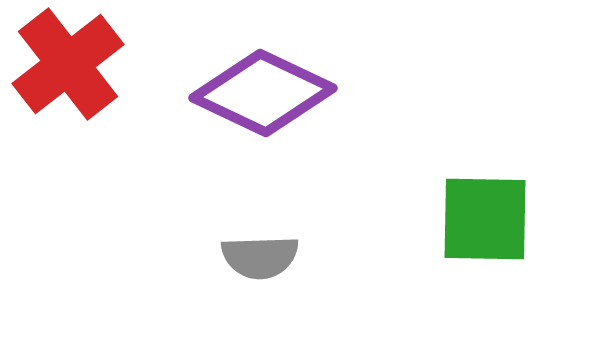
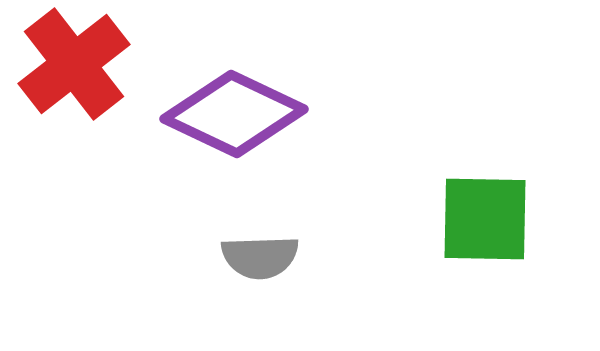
red cross: moved 6 px right
purple diamond: moved 29 px left, 21 px down
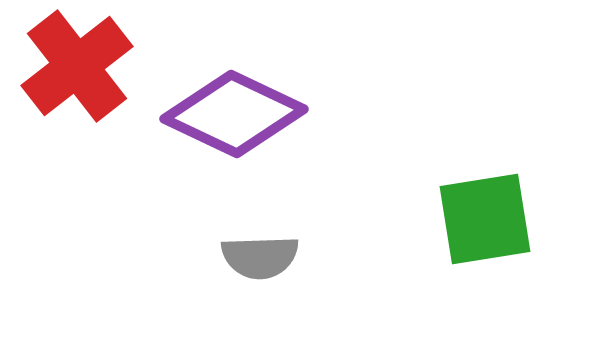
red cross: moved 3 px right, 2 px down
green square: rotated 10 degrees counterclockwise
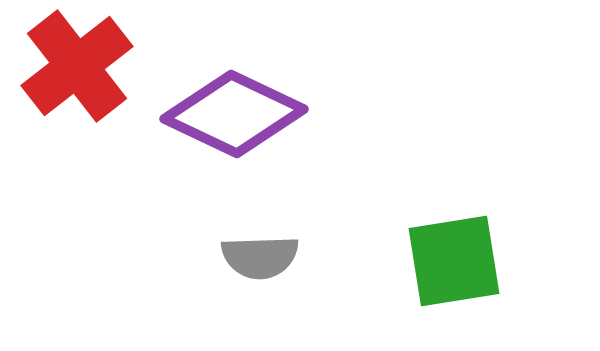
green square: moved 31 px left, 42 px down
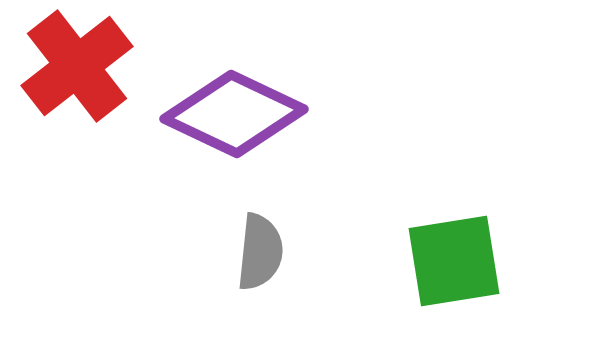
gray semicircle: moved 5 px up; rotated 82 degrees counterclockwise
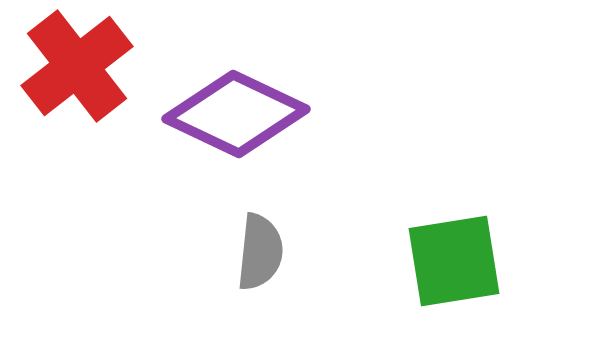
purple diamond: moved 2 px right
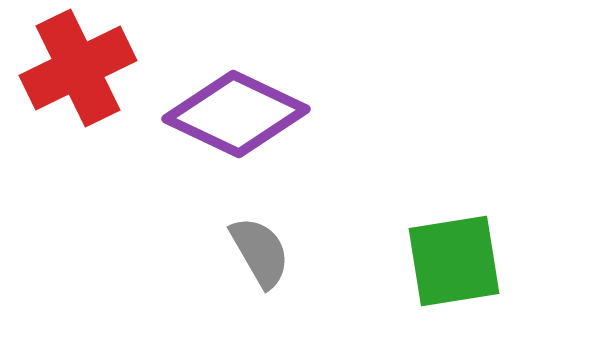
red cross: moved 1 px right, 2 px down; rotated 12 degrees clockwise
gray semicircle: rotated 36 degrees counterclockwise
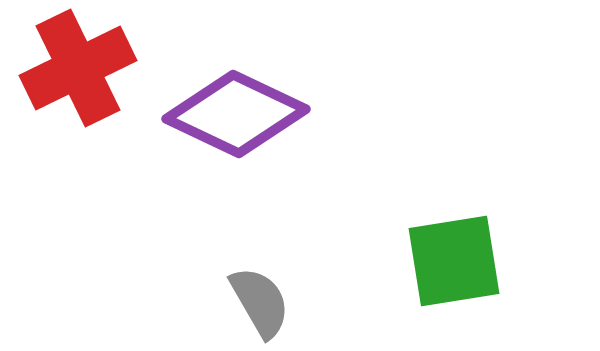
gray semicircle: moved 50 px down
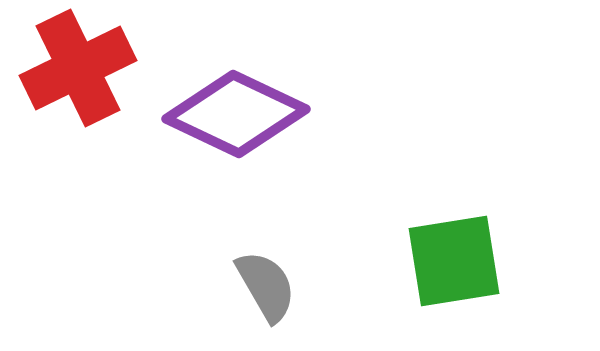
gray semicircle: moved 6 px right, 16 px up
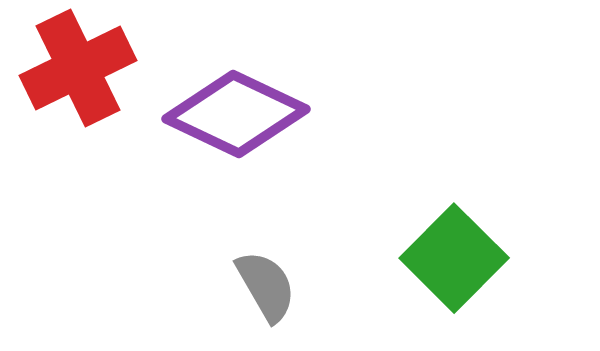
green square: moved 3 px up; rotated 36 degrees counterclockwise
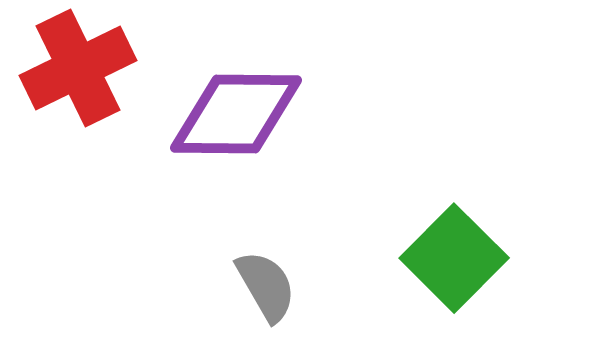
purple diamond: rotated 25 degrees counterclockwise
